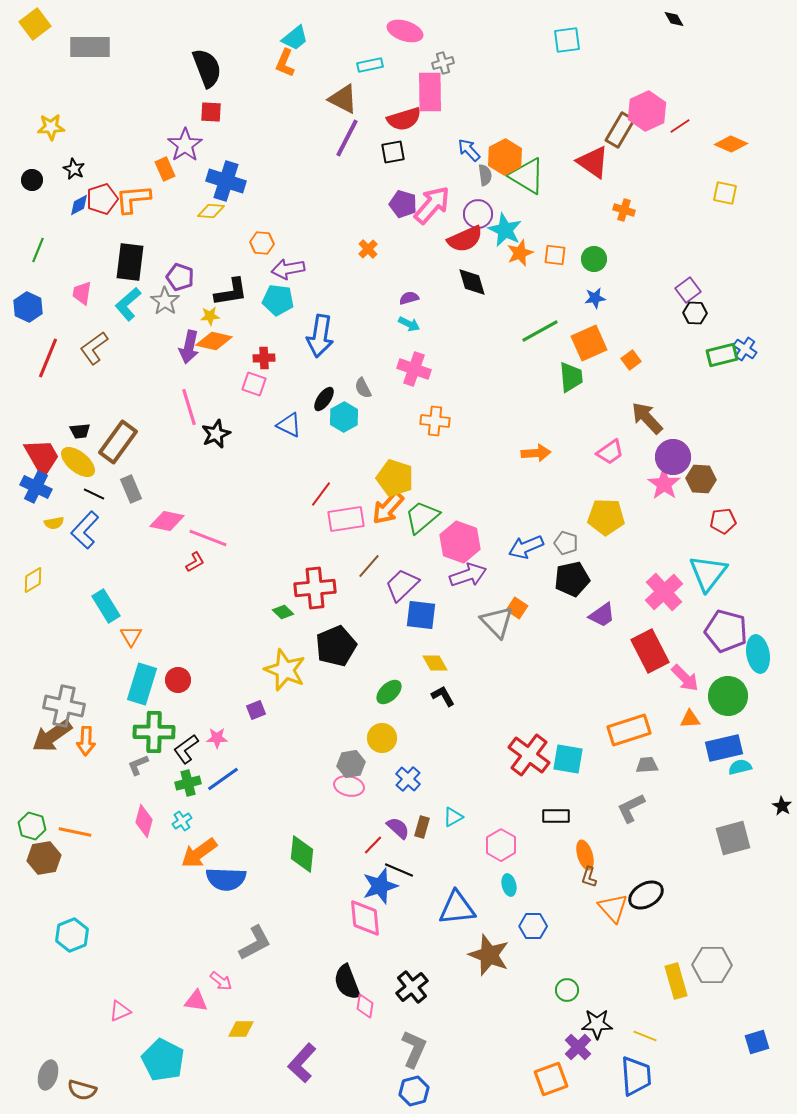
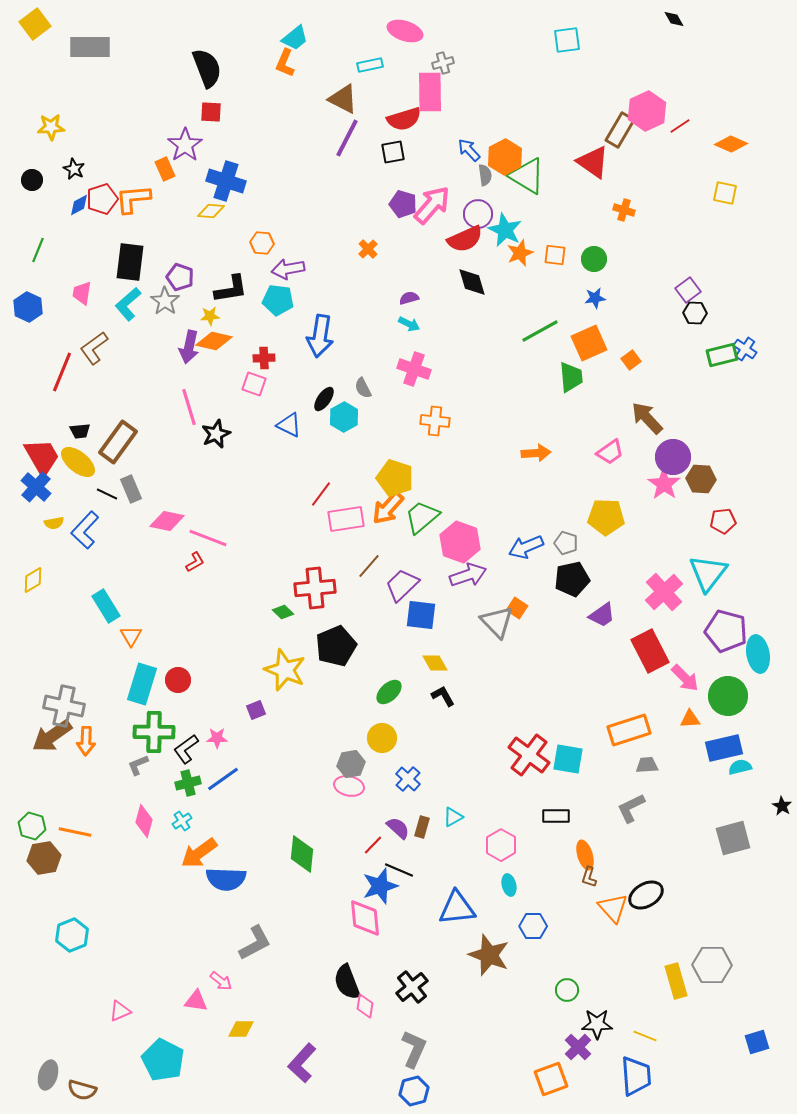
black L-shape at (231, 292): moved 3 px up
red line at (48, 358): moved 14 px right, 14 px down
blue cross at (36, 487): rotated 16 degrees clockwise
black line at (94, 494): moved 13 px right
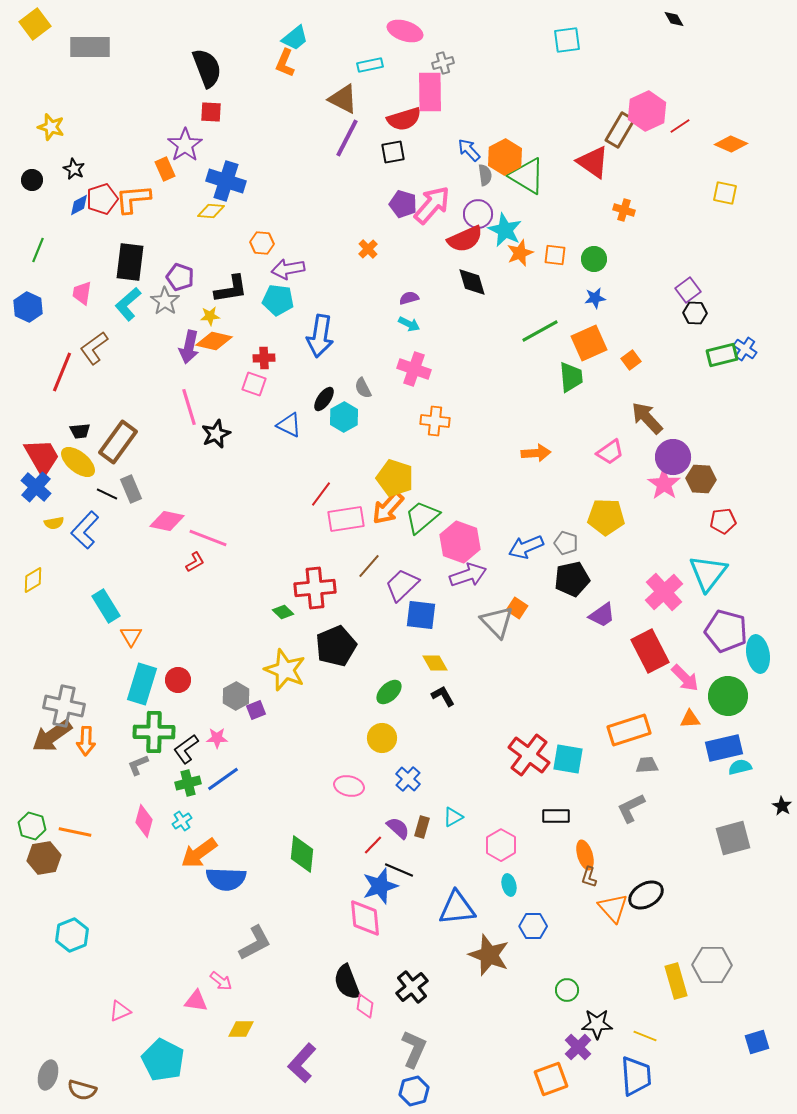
yellow star at (51, 127): rotated 20 degrees clockwise
gray hexagon at (351, 764): moved 115 px left, 68 px up; rotated 20 degrees counterclockwise
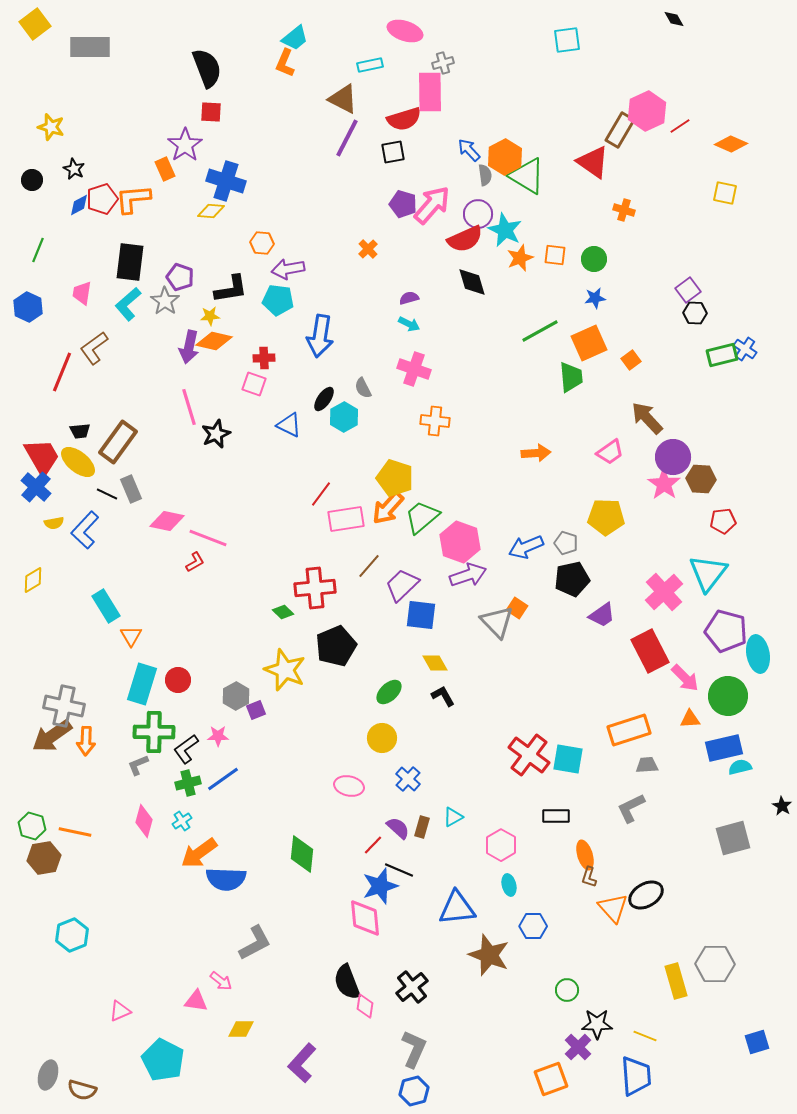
orange star at (520, 253): moved 5 px down
pink star at (217, 738): moved 1 px right, 2 px up
gray hexagon at (712, 965): moved 3 px right, 1 px up
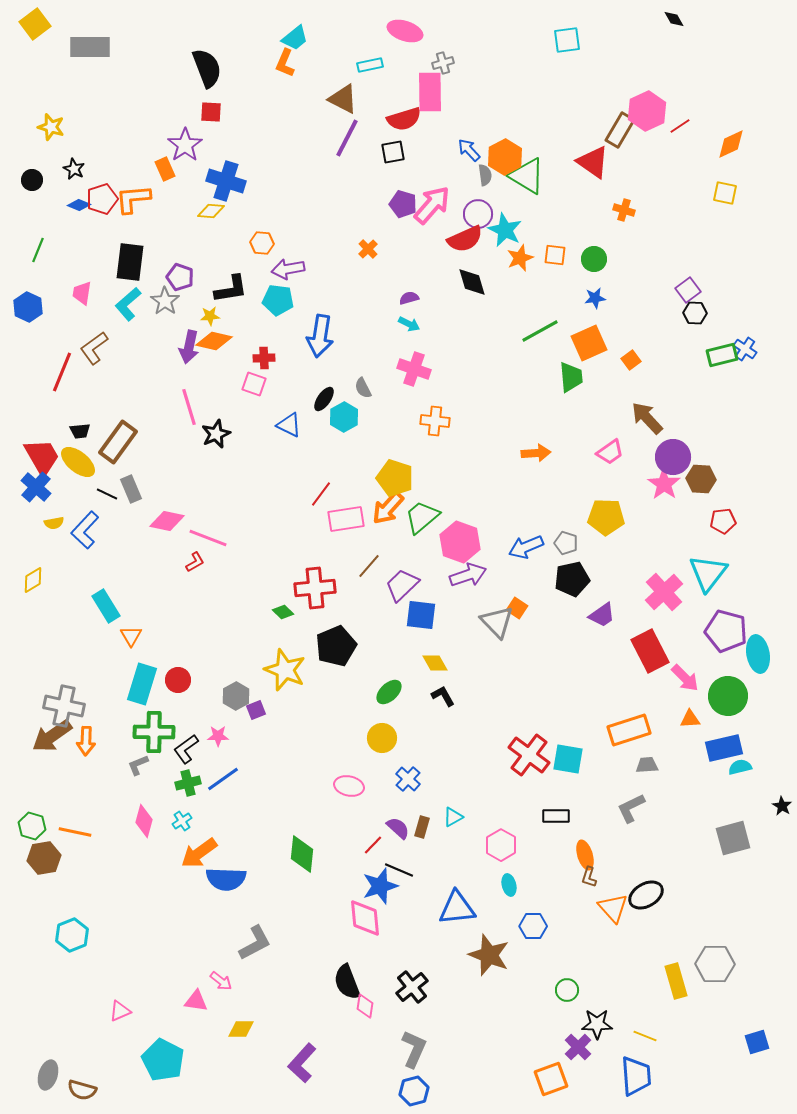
orange diamond at (731, 144): rotated 48 degrees counterclockwise
blue diamond at (79, 205): rotated 50 degrees clockwise
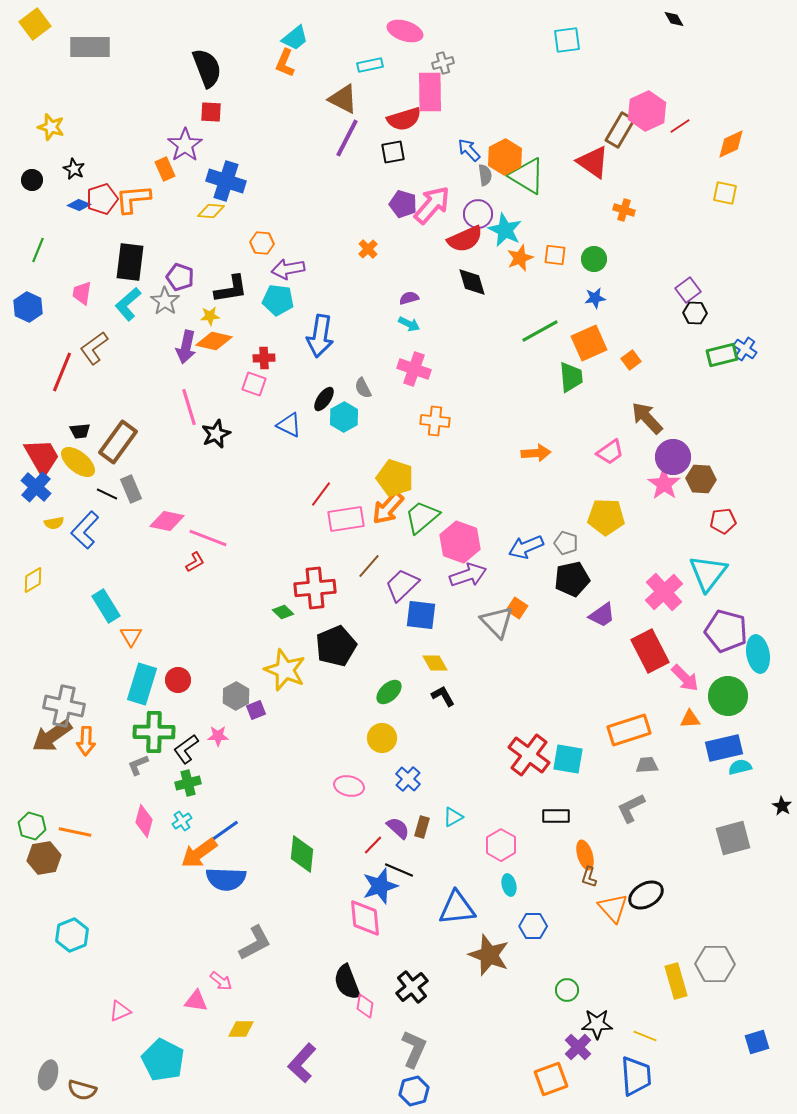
purple arrow at (189, 347): moved 3 px left
blue line at (223, 779): moved 53 px down
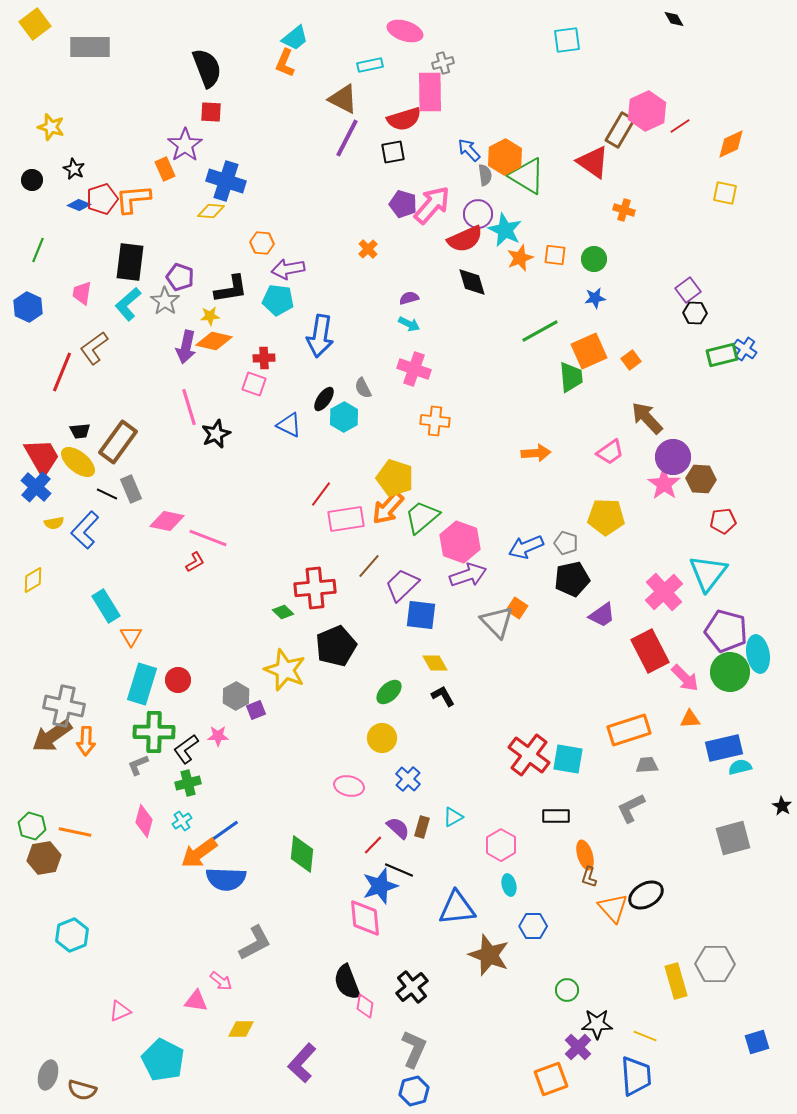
orange square at (589, 343): moved 8 px down
green circle at (728, 696): moved 2 px right, 24 px up
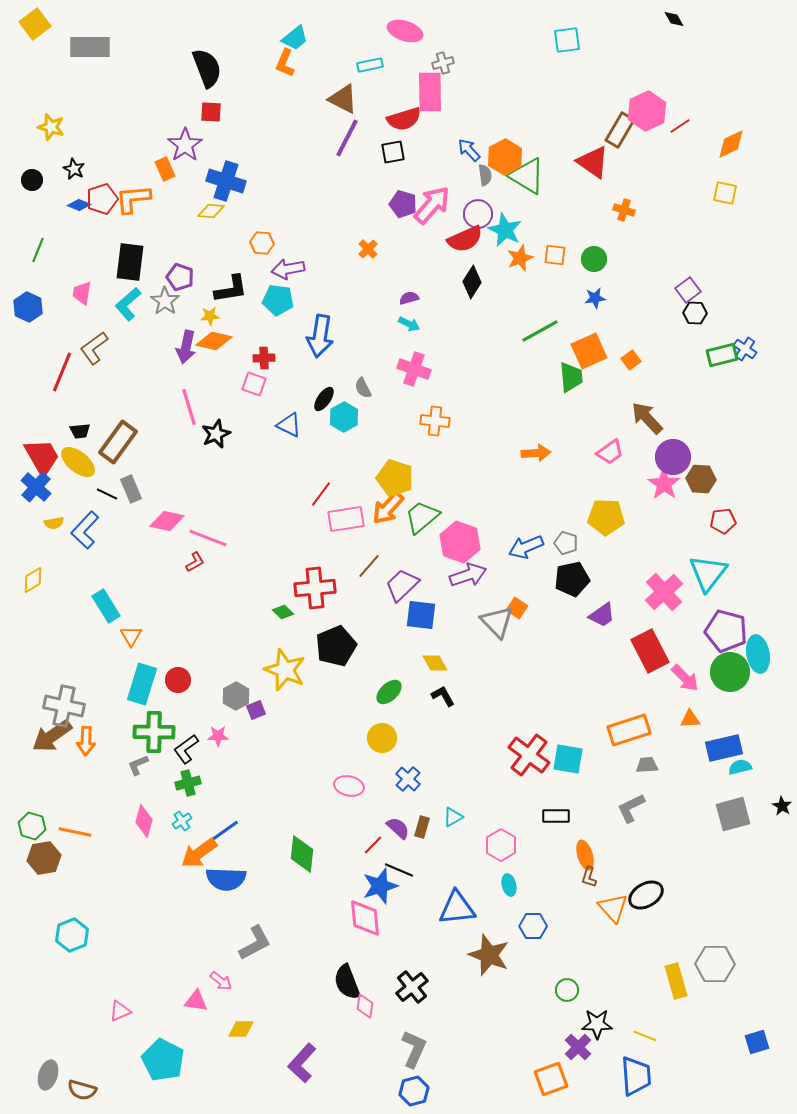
black diamond at (472, 282): rotated 48 degrees clockwise
gray square at (733, 838): moved 24 px up
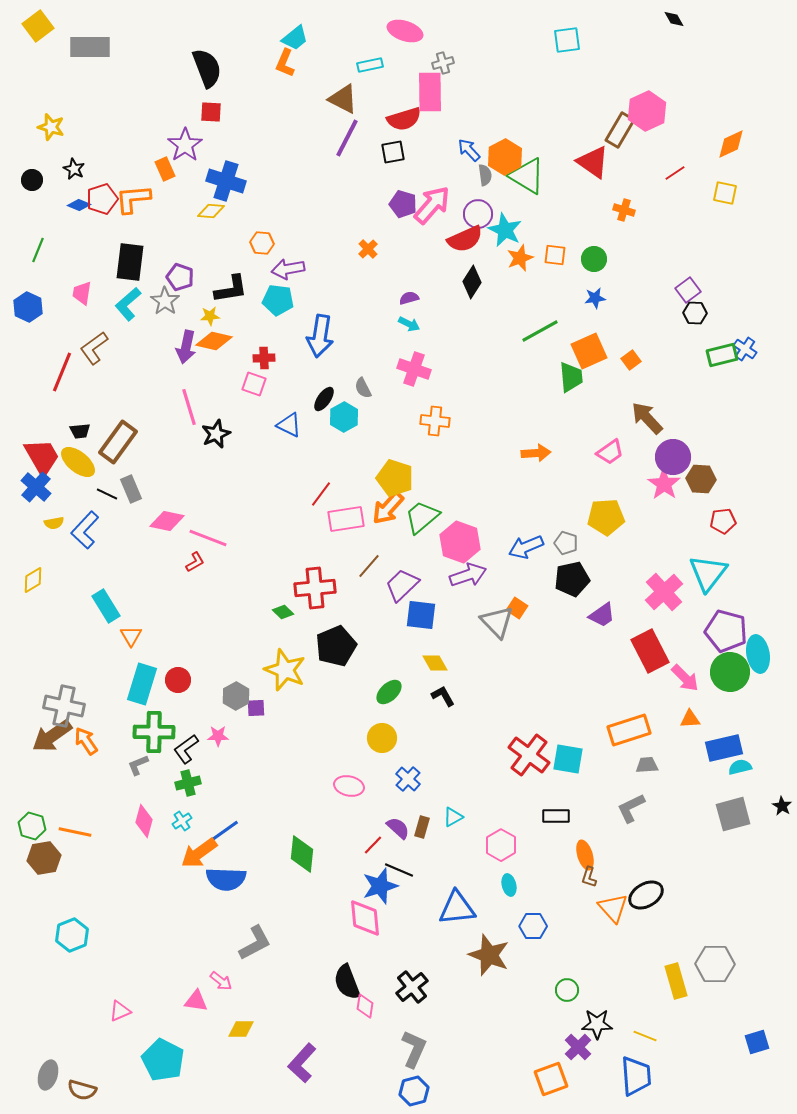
yellow square at (35, 24): moved 3 px right, 2 px down
red line at (680, 126): moved 5 px left, 47 px down
yellow pentagon at (606, 517): rotated 6 degrees counterclockwise
purple square at (256, 710): moved 2 px up; rotated 18 degrees clockwise
orange arrow at (86, 741): rotated 144 degrees clockwise
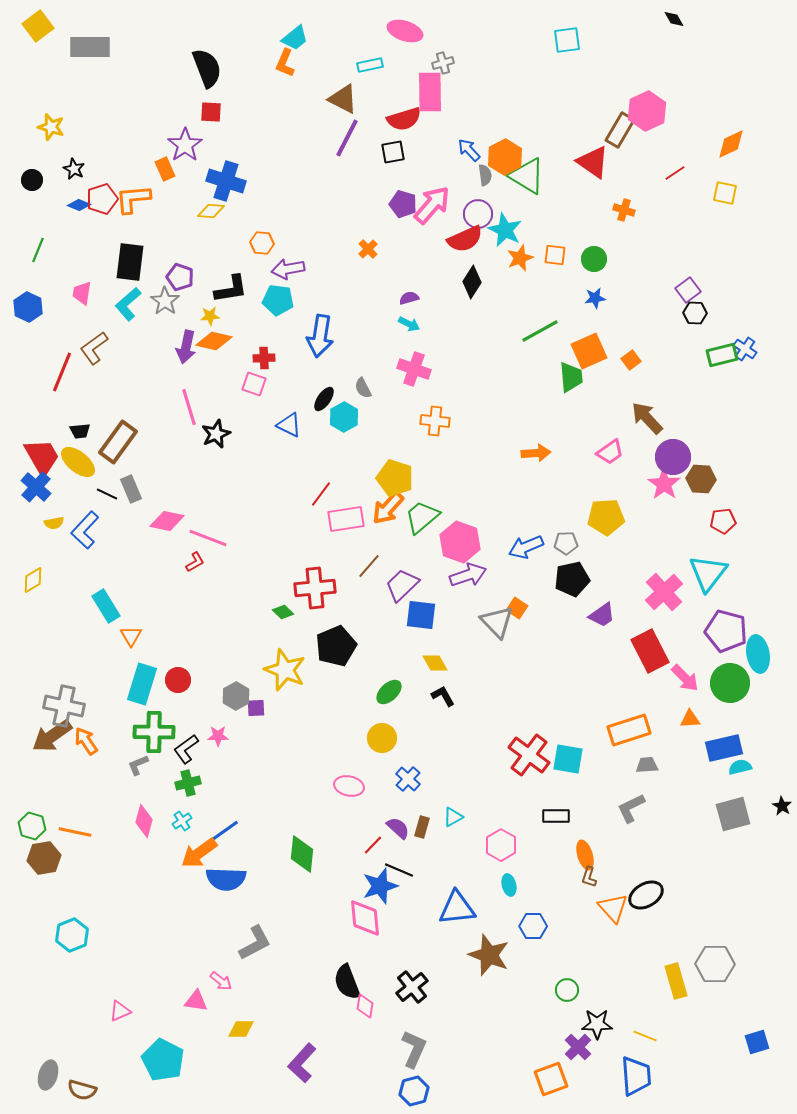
gray pentagon at (566, 543): rotated 20 degrees counterclockwise
green circle at (730, 672): moved 11 px down
